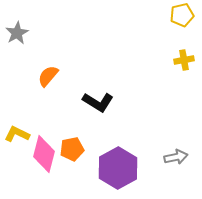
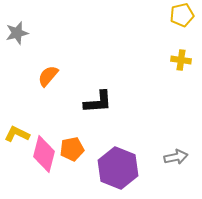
gray star: rotated 15 degrees clockwise
yellow cross: moved 3 px left; rotated 18 degrees clockwise
black L-shape: rotated 36 degrees counterclockwise
purple hexagon: rotated 9 degrees counterclockwise
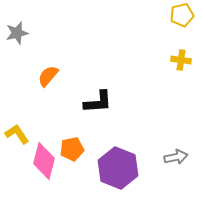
yellow L-shape: rotated 30 degrees clockwise
pink diamond: moved 7 px down
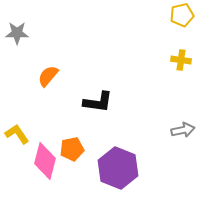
gray star: rotated 15 degrees clockwise
black L-shape: rotated 12 degrees clockwise
gray arrow: moved 7 px right, 27 px up
pink diamond: moved 1 px right
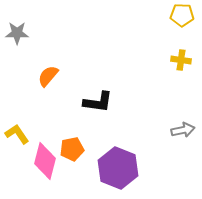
yellow pentagon: rotated 15 degrees clockwise
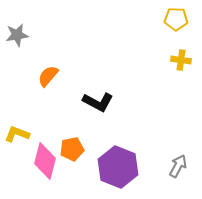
yellow pentagon: moved 6 px left, 4 px down
gray star: moved 2 px down; rotated 10 degrees counterclockwise
black L-shape: rotated 20 degrees clockwise
gray arrow: moved 5 px left, 36 px down; rotated 50 degrees counterclockwise
yellow L-shape: rotated 35 degrees counterclockwise
purple hexagon: moved 1 px up
